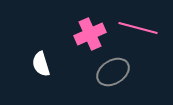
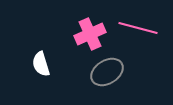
gray ellipse: moved 6 px left
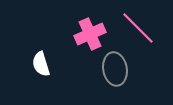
pink line: rotated 30 degrees clockwise
gray ellipse: moved 8 px right, 3 px up; rotated 68 degrees counterclockwise
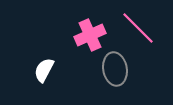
pink cross: moved 1 px down
white semicircle: moved 3 px right, 6 px down; rotated 45 degrees clockwise
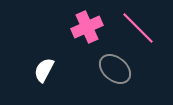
pink cross: moved 3 px left, 8 px up
gray ellipse: rotated 40 degrees counterclockwise
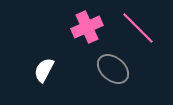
gray ellipse: moved 2 px left
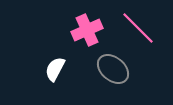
pink cross: moved 3 px down
white semicircle: moved 11 px right, 1 px up
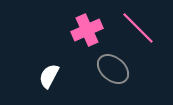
white semicircle: moved 6 px left, 7 px down
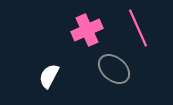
pink line: rotated 21 degrees clockwise
gray ellipse: moved 1 px right
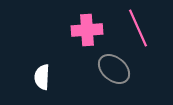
pink cross: rotated 20 degrees clockwise
white semicircle: moved 7 px left, 1 px down; rotated 25 degrees counterclockwise
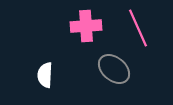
pink cross: moved 1 px left, 4 px up
white semicircle: moved 3 px right, 2 px up
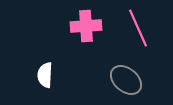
gray ellipse: moved 12 px right, 11 px down
